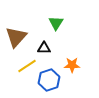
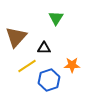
green triangle: moved 5 px up
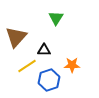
black triangle: moved 2 px down
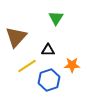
black triangle: moved 4 px right
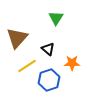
brown triangle: moved 1 px right, 1 px down
black triangle: moved 1 px up; rotated 40 degrees clockwise
orange star: moved 2 px up
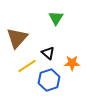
black triangle: moved 4 px down
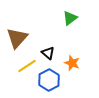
green triangle: moved 14 px right; rotated 21 degrees clockwise
orange star: rotated 21 degrees clockwise
blue hexagon: rotated 10 degrees counterclockwise
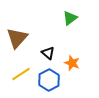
yellow line: moved 6 px left, 8 px down
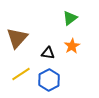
black triangle: rotated 32 degrees counterclockwise
orange star: moved 17 px up; rotated 21 degrees clockwise
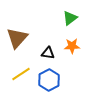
orange star: rotated 28 degrees clockwise
